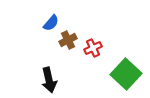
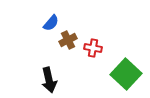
red cross: rotated 36 degrees clockwise
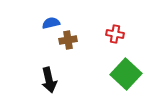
blue semicircle: rotated 144 degrees counterclockwise
brown cross: rotated 18 degrees clockwise
red cross: moved 22 px right, 14 px up
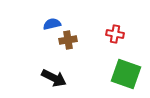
blue semicircle: moved 1 px right, 1 px down
green square: rotated 24 degrees counterclockwise
black arrow: moved 5 px right, 2 px up; rotated 50 degrees counterclockwise
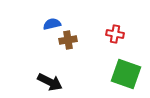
black arrow: moved 4 px left, 4 px down
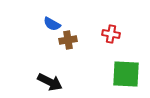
blue semicircle: rotated 138 degrees counterclockwise
red cross: moved 4 px left
green square: rotated 16 degrees counterclockwise
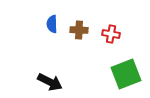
blue semicircle: rotated 60 degrees clockwise
brown cross: moved 11 px right, 10 px up; rotated 12 degrees clockwise
green square: rotated 24 degrees counterclockwise
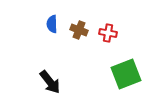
brown cross: rotated 18 degrees clockwise
red cross: moved 3 px left, 1 px up
black arrow: rotated 25 degrees clockwise
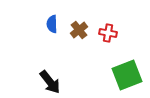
brown cross: rotated 30 degrees clockwise
green square: moved 1 px right, 1 px down
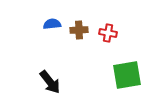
blue semicircle: rotated 84 degrees clockwise
brown cross: rotated 36 degrees clockwise
green square: rotated 12 degrees clockwise
